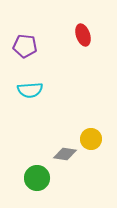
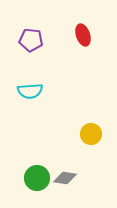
purple pentagon: moved 6 px right, 6 px up
cyan semicircle: moved 1 px down
yellow circle: moved 5 px up
gray diamond: moved 24 px down
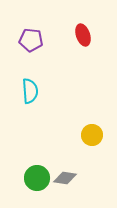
cyan semicircle: rotated 90 degrees counterclockwise
yellow circle: moved 1 px right, 1 px down
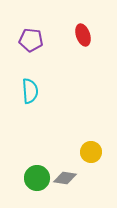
yellow circle: moved 1 px left, 17 px down
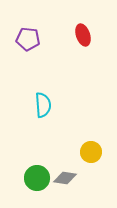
purple pentagon: moved 3 px left, 1 px up
cyan semicircle: moved 13 px right, 14 px down
